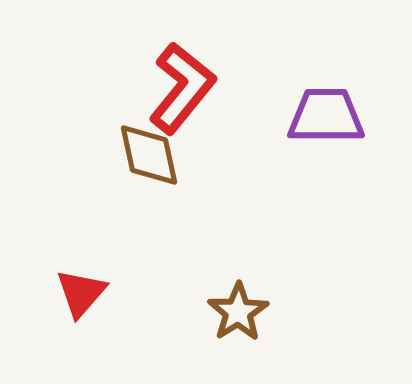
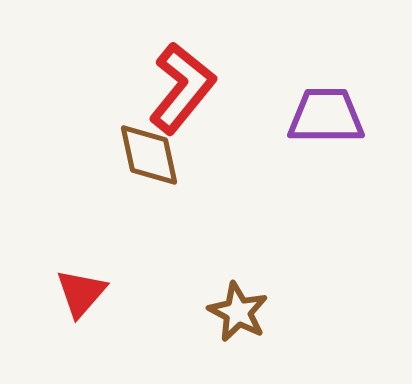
brown star: rotated 12 degrees counterclockwise
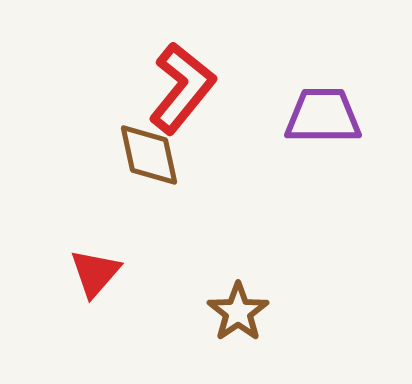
purple trapezoid: moved 3 px left
red triangle: moved 14 px right, 20 px up
brown star: rotated 10 degrees clockwise
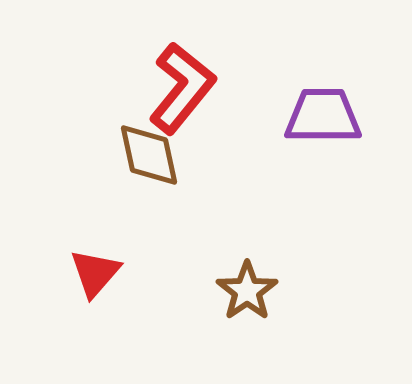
brown star: moved 9 px right, 21 px up
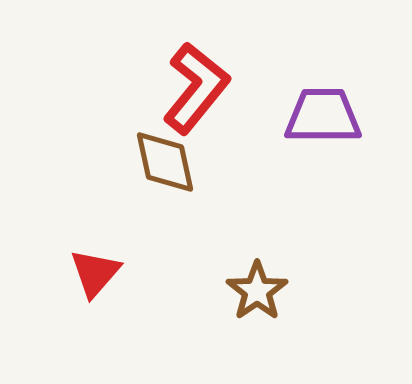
red L-shape: moved 14 px right
brown diamond: moved 16 px right, 7 px down
brown star: moved 10 px right
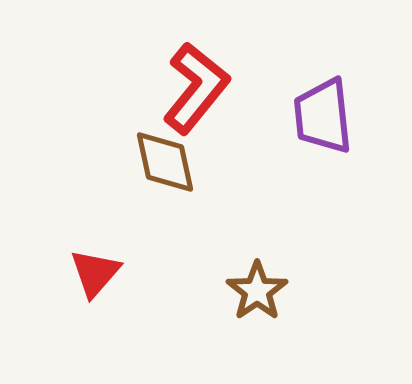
purple trapezoid: rotated 96 degrees counterclockwise
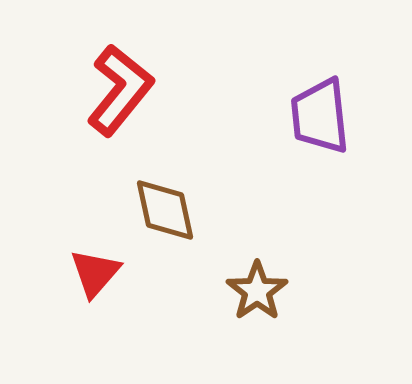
red L-shape: moved 76 px left, 2 px down
purple trapezoid: moved 3 px left
brown diamond: moved 48 px down
